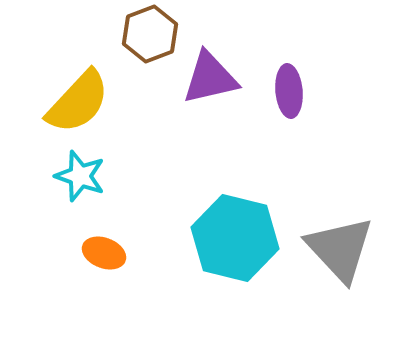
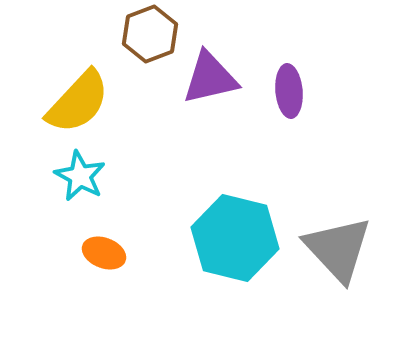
cyan star: rotated 9 degrees clockwise
gray triangle: moved 2 px left
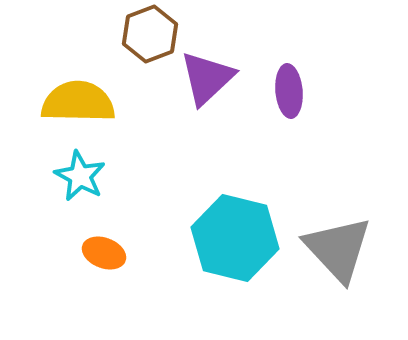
purple triangle: moved 3 px left; rotated 30 degrees counterclockwise
yellow semicircle: rotated 132 degrees counterclockwise
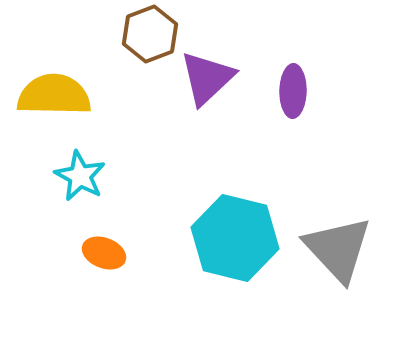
purple ellipse: moved 4 px right; rotated 6 degrees clockwise
yellow semicircle: moved 24 px left, 7 px up
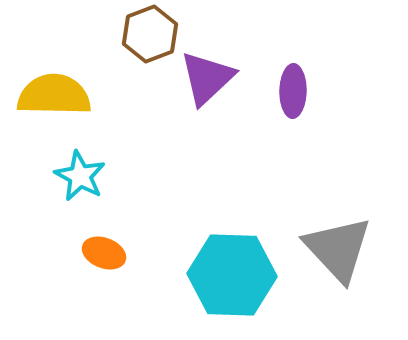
cyan hexagon: moved 3 px left, 37 px down; rotated 12 degrees counterclockwise
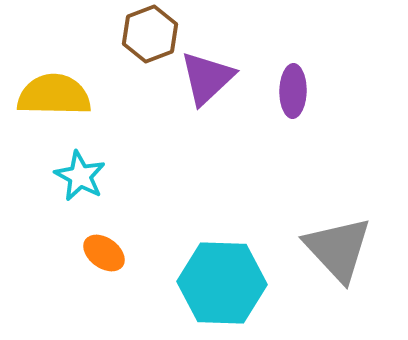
orange ellipse: rotated 15 degrees clockwise
cyan hexagon: moved 10 px left, 8 px down
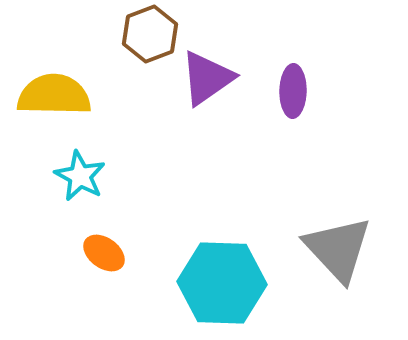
purple triangle: rotated 8 degrees clockwise
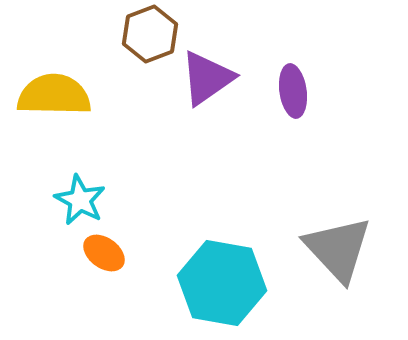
purple ellipse: rotated 9 degrees counterclockwise
cyan star: moved 24 px down
cyan hexagon: rotated 8 degrees clockwise
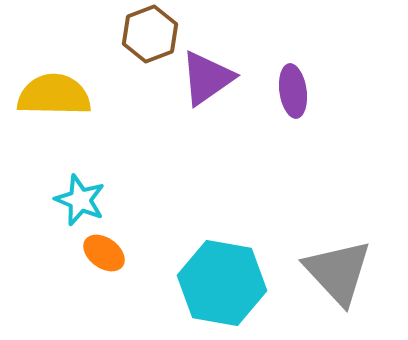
cyan star: rotated 6 degrees counterclockwise
gray triangle: moved 23 px down
